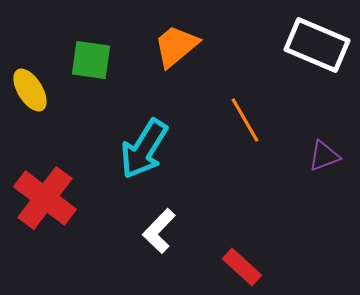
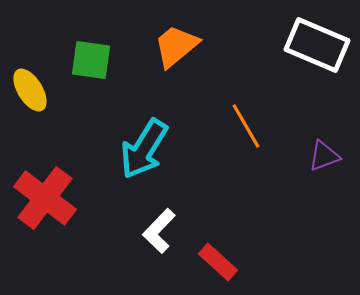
orange line: moved 1 px right, 6 px down
red rectangle: moved 24 px left, 5 px up
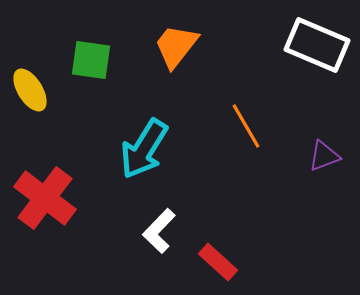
orange trapezoid: rotated 12 degrees counterclockwise
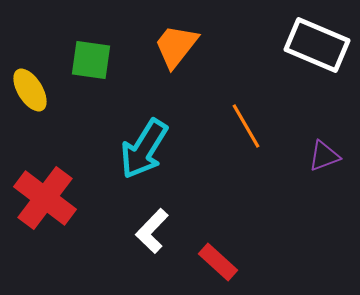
white L-shape: moved 7 px left
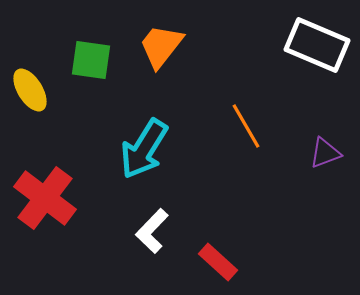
orange trapezoid: moved 15 px left
purple triangle: moved 1 px right, 3 px up
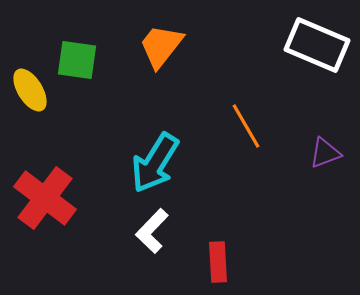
green square: moved 14 px left
cyan arrow: moved 11 px right, 14 px down
red rectangle: rotated 45 degrees clockwise
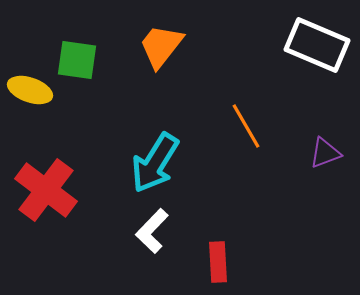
yellow ellipse: rotated 39 degrees counterclockwise
red cross: moved 1 px right, 8 px up
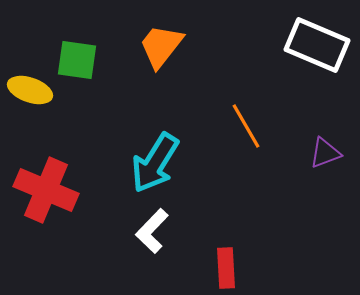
red cross: rotated 14 degrees counterclockwise
red rectangle: moved 8 px right, 6 px down
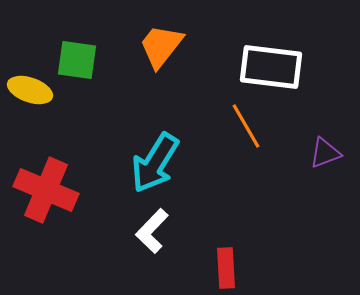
white rectangle: moved 46 px left, 22 px down; rotated 16 degrees counterclockwise
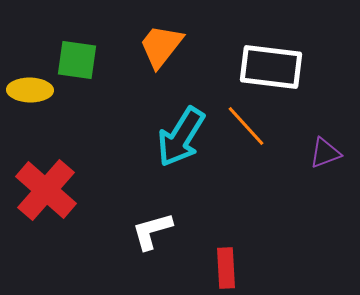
yellow ellipse: rotated 18 degrees counterclockwise
orange line: rotated 12 degrees counterclockwise
cyan arrow: moved 26 px right, 26 px up
red cross: rotated 18 degrees clockwise
white L-shape: rotated 30 degrees clockwise
